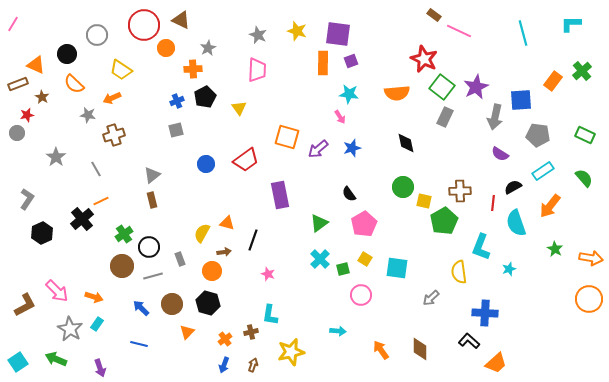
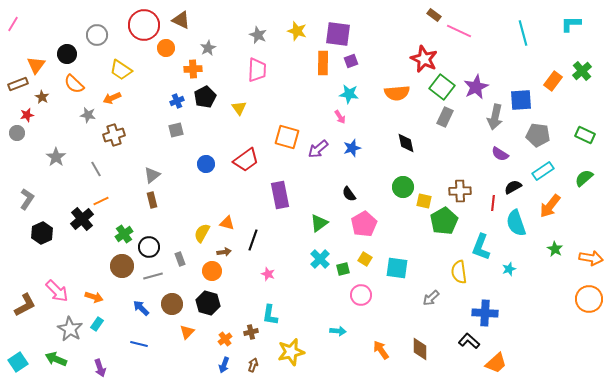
orange triangle at (36, 65): rotated 42 degrees clockwise
green semicircle at (584, 178): rotated 90 degrees counterclockwise
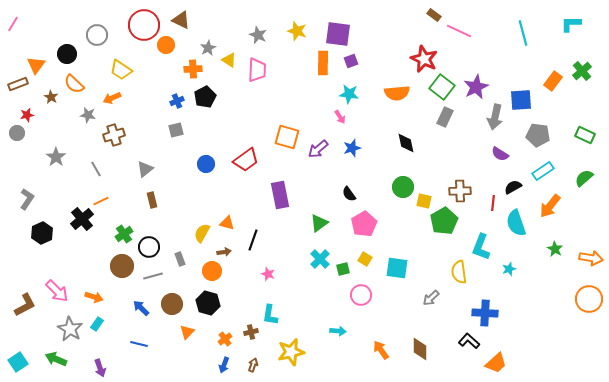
orange circle at (166, 48): moved 3 px up
brown star at (42, 97): moved 9 px right
yellow triangle at (239, 108): moved 10 px left, 48 px up; rotated 21 degrees counterclockwise
gray triangle at (152, 175): moved 7 px left, 6 px up
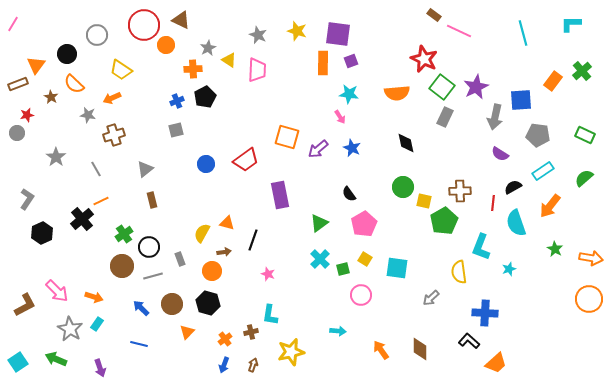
blue star at (352, 148): rotated 30 degrees counterclockwise
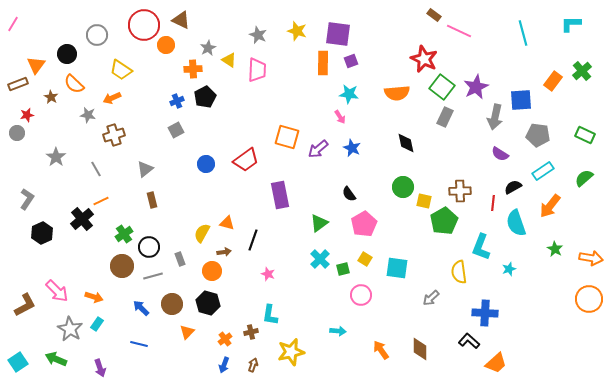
gray square at (176, 130): rotated 14 degrees counterclockwise
